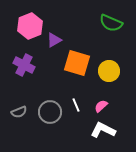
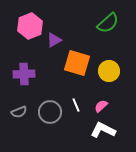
green semicircle: moved 3 px left; rotated 65 degrees counterclockwise
purple cross: moved 9 px down; rotated 30 degrees counterclockwise
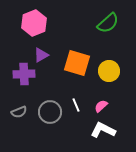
pink hexagon: moved 4 px right, 3 px up
purple triangle: moved 13 px left, 15 px down
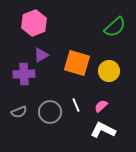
green semicircle: moved 7 px right, 4 px down
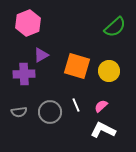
pink hexagon: moved 6 px left
orange square: moved 3 px down
gray semicircle: rotated 14 degrees clockwise
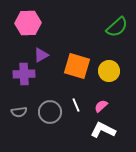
pink hexagon: rotated 20 degrees clockwise
green semicircle: moved 2 px right
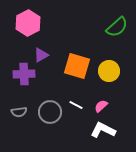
pink hexagon: rotated 25 degrees counterclockwise
white line: rotated 40 degrees counterclockwise
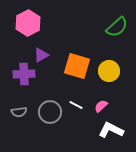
white L-shape: moved 8 px right
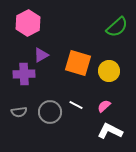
orange square: moved 1 px right, 3 px up
pink semicircle: moved 3 px right
white L-shape: moved 1 px left, 1 px down
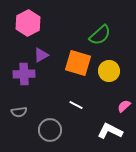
green semicircle: moved 17 px left, 8 px down
pink semicircle: moved 20 px right
gray circle: moved 18 px down
